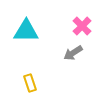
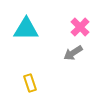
pink cross: moved 2 px left, 1 px down
cyan triangle: moved 2 px up
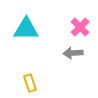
gray arrow: rotated 30 degrees clockwise
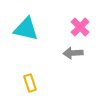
cyan triangle: rotated 12 degrees clockwise
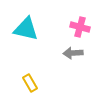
pink cross: rotated 30 degrees counterclockwise
yellow rectangle: rotated 12 degrees counterclockwise
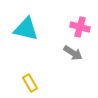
gray arrow: rotated 144 degrees counterclockwise
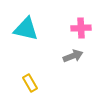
pink cross: moved 1 px right, 1 px down; rotated 18 degrees counterclockwise
gray arrow: moved 3 px down; rotated 54 degrees counterclockwise
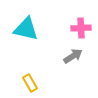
gray arrow: rotated 12 degrees counterclockwise
